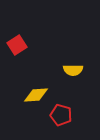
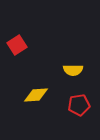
red pentagon: moved 18 px right, 10 px up; rotated 25 degrees counterclockwise
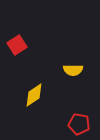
yellow diamond: moved 2 px left; rotated 30 degrees counterclockwise
red pentagon: moved 19 px down; rotated 20 degrees clockwise
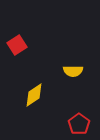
yellow semicircle: moved 1 px down
red pentagon: rotated 25 degrees clockwise
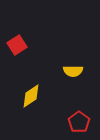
yellow diamond: moved 3 px left, 1 px down
red pentagon: moved 2 px up
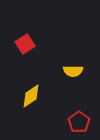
red square: moved 8 px right, 1 px up
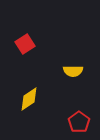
yellow diamond: moved 2 px left, 3 px down
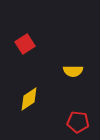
red pentagon: moved 1 px left; rotated 30 degrees counterclockwise
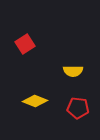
yellow diamond: moved 6 px right, 2 px down; rotated 55 degrees clockwise
red pentagon: moved 14 px up
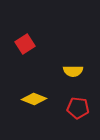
yellow diamond: moved 1 px left, 2 px up
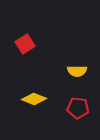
yellow semicircle: moved 4 px right
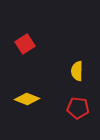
yellow semicircle: rotated 90 degrees clockwise
yellow diamond: moved 7 px left
